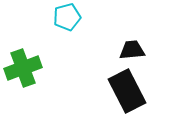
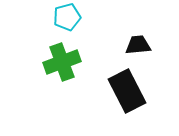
black trapezoid: moved 6 px right, 5 px up
green cross: moved 39 px right, 6 px up
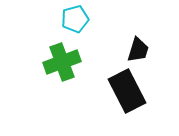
cyan pentagon: moved 8 px right, 2 px down
black trapezoid: moved 5 px down; rotated 112 degrees clockwise
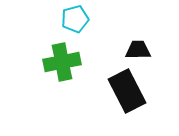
black trapezoid: rotated 108 degrees counterclockwise
green cross: rotated 9 degrees clockwise
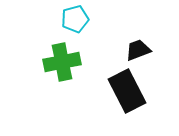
black trapezoid: rotated 20 degrees counterclockwise
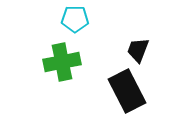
cyan pentagon: rotated 16 degrees clockwise
black trapezoid: rotated 48 degrees counterclockwise
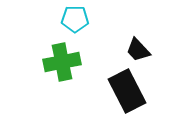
black trapezoid: rotated 64 degrees counterclockwise
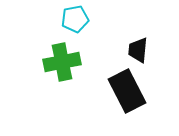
cyan pentagon: rotated 12 degrees counterclockwise
black trapezoid: rotated 48 degrees clockwise
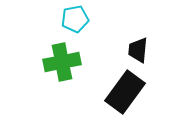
black rectangle: moved 2 px left, 1 px down; rotated 63 degrees clockwise
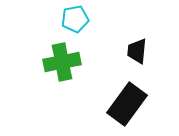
black trapezoid: moved 1 px left, 1 px down
black rectangle: moved 2 px right, 12 px down
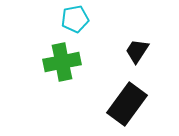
black trapezoid: rotated 28 degrees clockwise
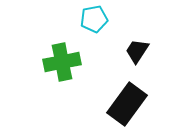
cyan pentagon: moved 19 px right
